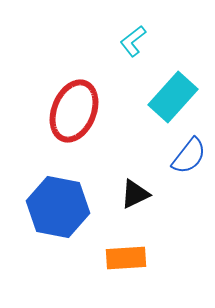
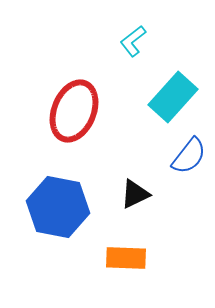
orange rectangle: rotated 6 degrees clockwise
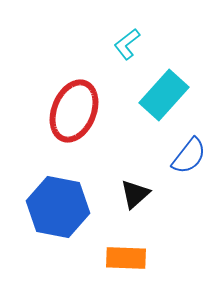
cyan L-shape: moved 6 px left, 3 px down
cyan rectangle: moved 9 px left, 2 px up
black triangle: rotated 16 degrees counterclockwise
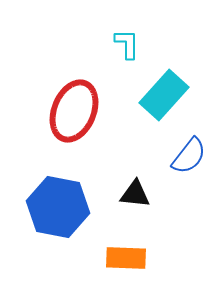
cyan L-shape: rotated 128 degrees clockwise
black triangle: rotated 48 degrees clockwise
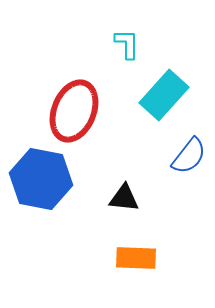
black triangle: moved 11 px left, 4 px down
blue hexagon: moved 17 px left, 28 px up
orange rectangle: moved 10 px right
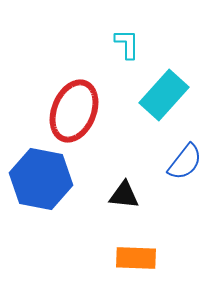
blue semicircle: moved 4 px left, 6 px down
black triangle: moved 3 px up
